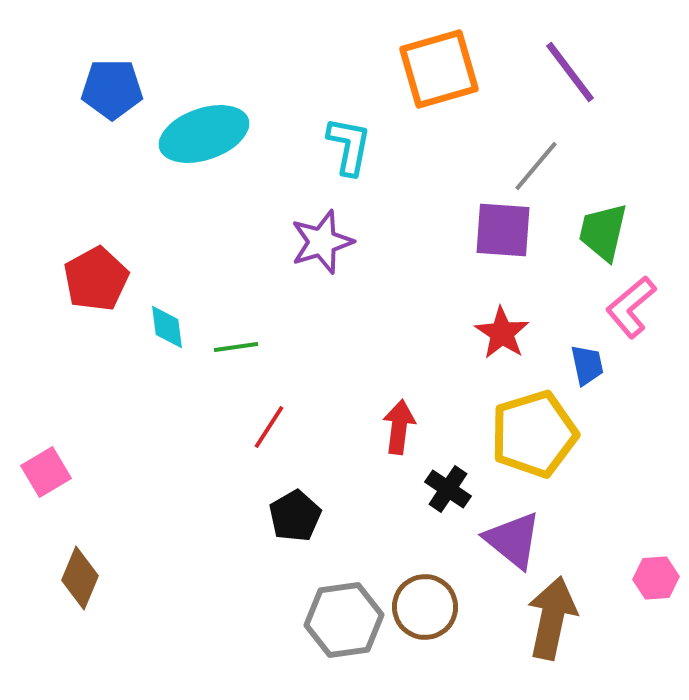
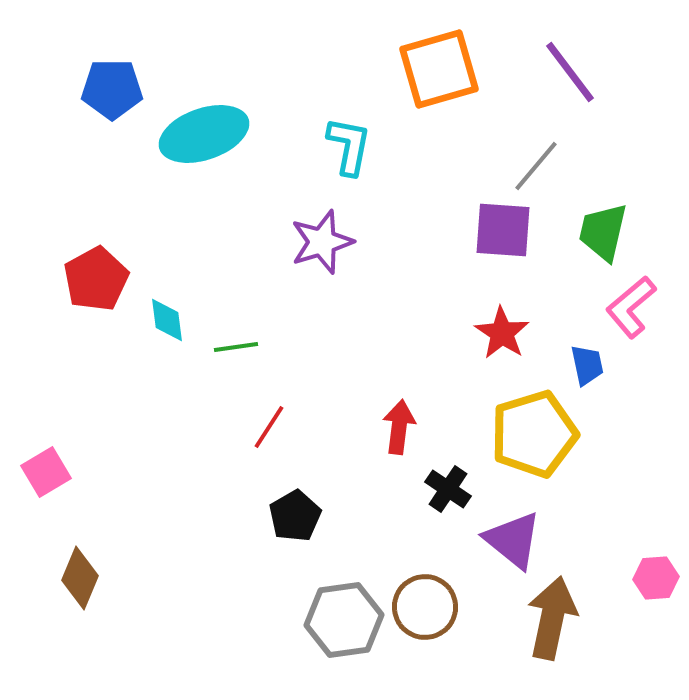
cyan diamond: moved 7 px up
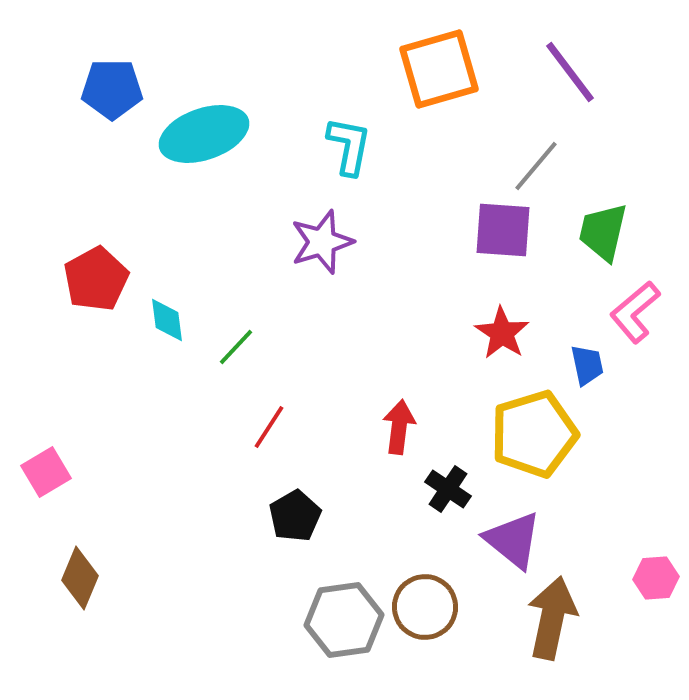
pink L-shape: moved 4 px right, 5 px down
green line: rotated 39 degrees counterclockwise
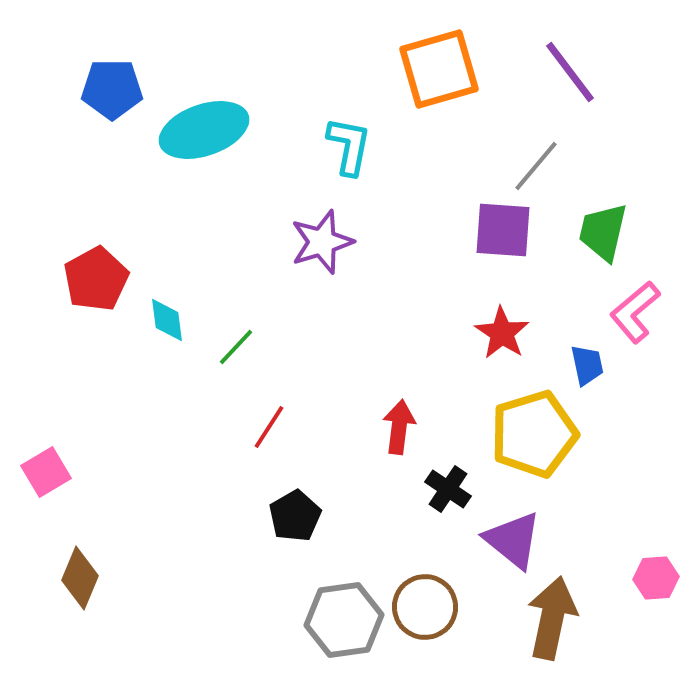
cyan ellipse: moved 4 px up
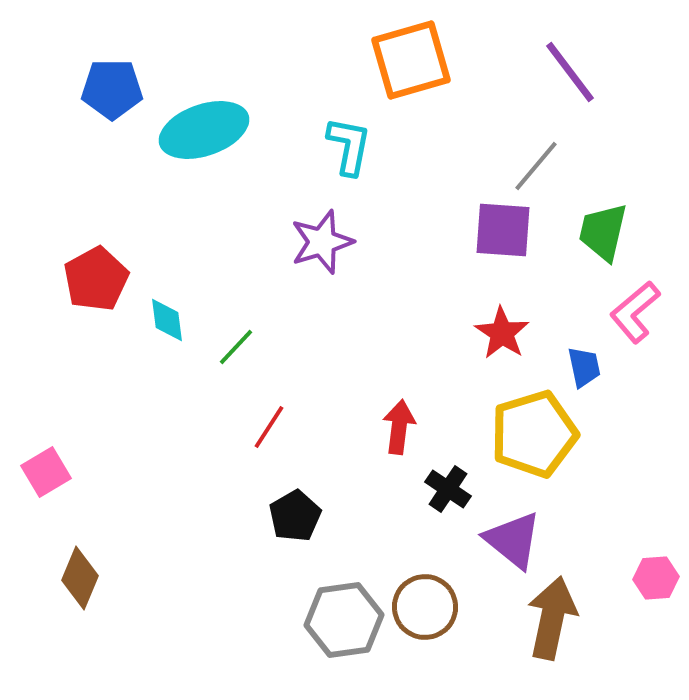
orange square: moved 28 px left, 9 px up
blue trapezoid: moved 3 px left, 2 px down
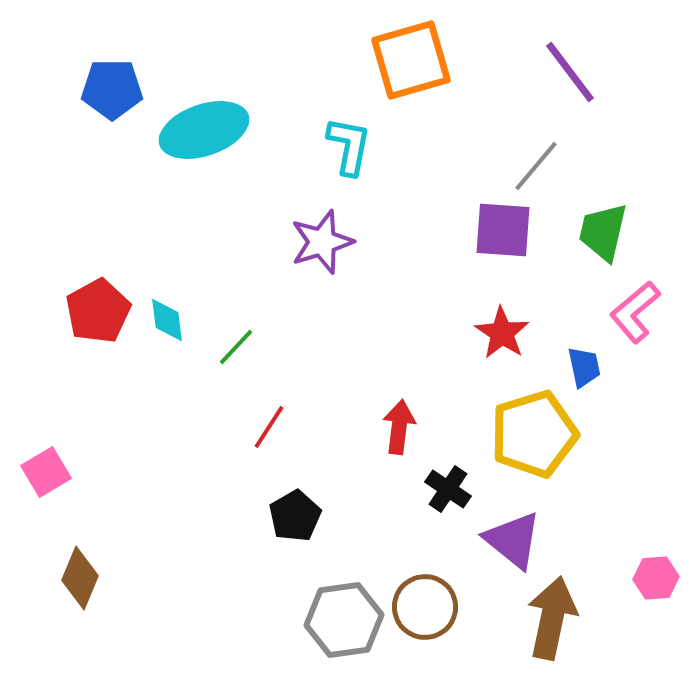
red pentagon: moved 2 px right, 32 px down
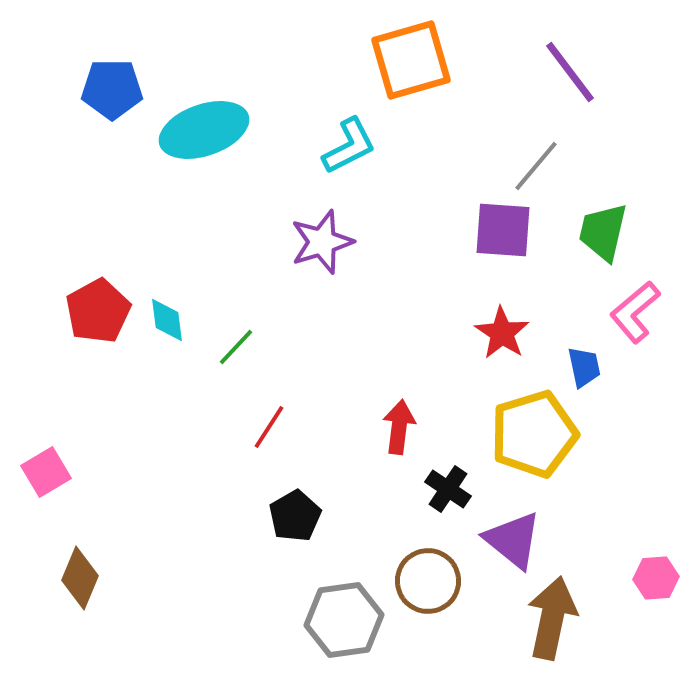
cyan L-shape: rotated 52 degrees clockwise
brown circle: moved 3 px right, 26 px up
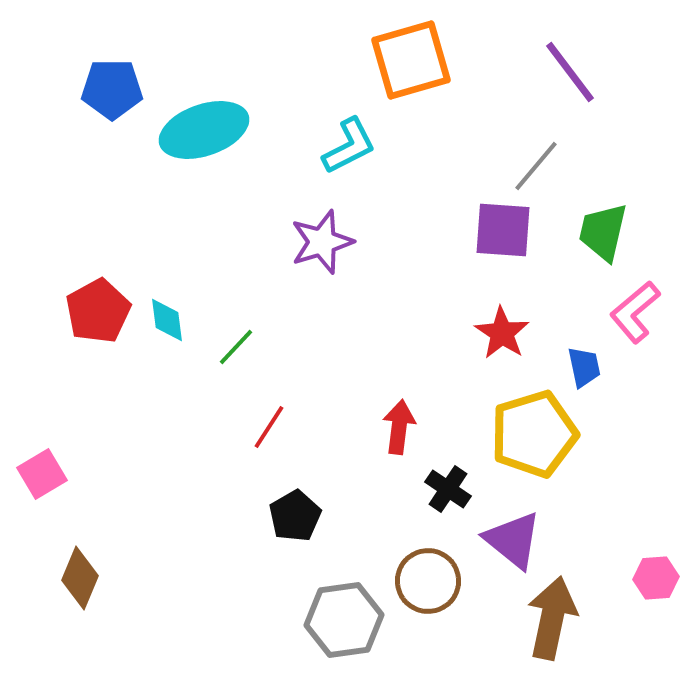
pink square: moved 4 px left, 2 px down
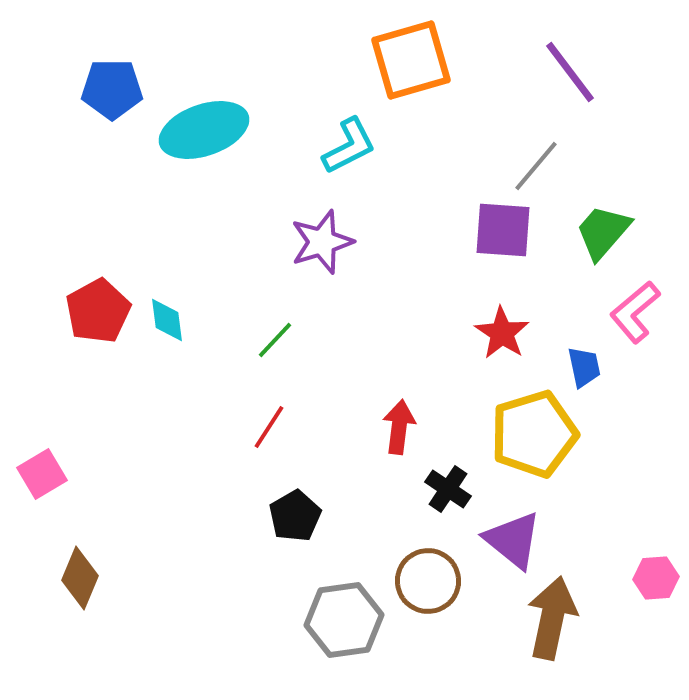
green trapezoid: rotated 28 degrees clockwise
green line: moved 39 px right, 7 px up
